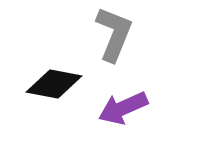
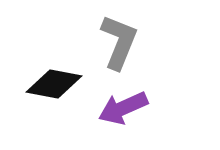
gray L-shape: moved 5 px right, 8 px down
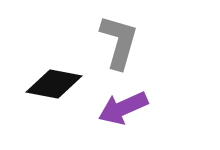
gray L-shape: rotated 6 degrees counterclockwise
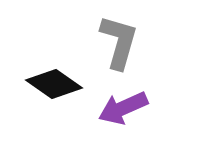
black diamond: rotated 24 degrees clockwise
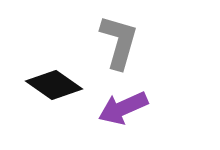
black diamond: moved 1 px down
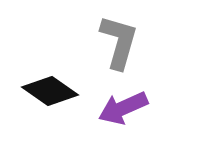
black diamond: moved 4 px left, 6 px down
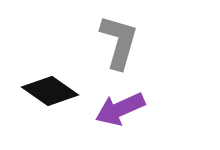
purple arrow: moved 3 px left, 1 px down
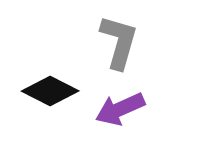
black diamond: rotated 8 degrees counterclockwise
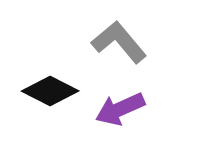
gray L-shape: rotated 56 degrees counterclockwise
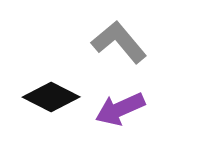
black diamond: moved 1 px right, 6 px down
